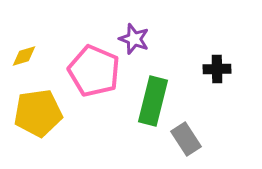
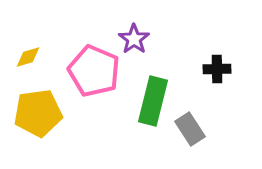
purple star: rotated 16 degrees clockwise
yellow diamond: moved 4 px right, 1 px down
gray rectangle: moved 4 px right, 10 px up
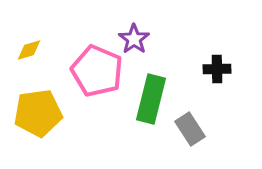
yellow diamond: moved 1 px right, 7 px up
pink pentagon: moved 3 px right
green rectangle: moved 2 px left, 2 px up
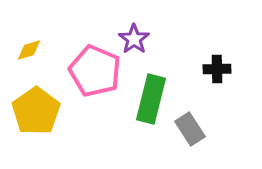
pink pentagon: moved 2 px left
yellow pentagon: moved 2 px left, 2 px up; rotated 27 degrees counterclockwise
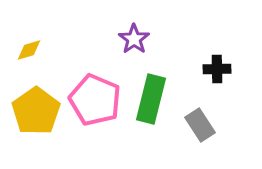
pink pentagon: moved 29 px down
gray rectangle: moved 10 px right, 4 px up
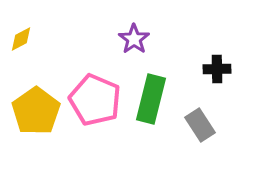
yellow diamond: moved 8 px left, 11 px up; rotated 12 degrees counterclockwise
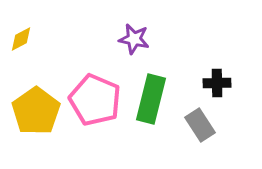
purple star: rotated 24 degrees counterclockwise
black cross: moved 14 px down
